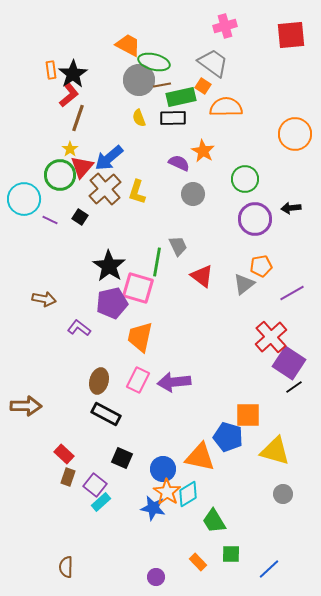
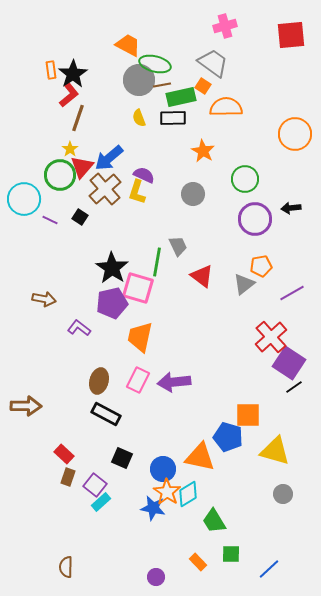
green ellipse at (154, 62): moved 1 px right, 2 px down
purple semicircle at (179, 163): moved 35 px left, 12 px down
black star at (109, 266): moved 3 px right, 2 px down
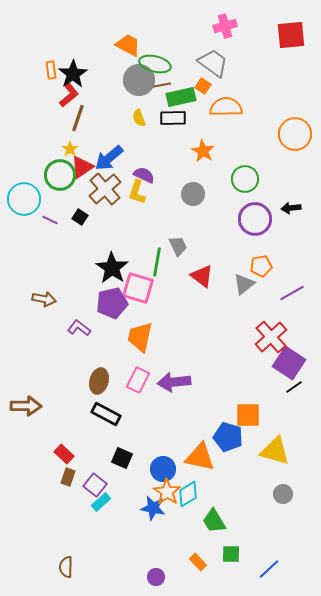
red triangle at (82, 167): rotated 15 degrees clockwise
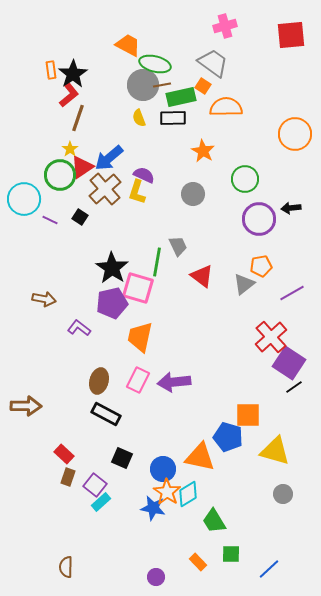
gray circle at (139, 80): moved 4 px right, 5 px down
purple circle at (255, 219): moved 4 px right
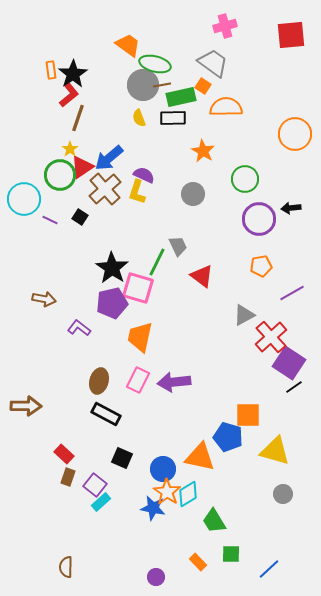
orange trapezoid at (128, 45): rotated 8 degrees clockwise
green line at (157, 262): rotated 16 degrees clockwise
gray triangle at (244, 284): moved 31 px down; rotated 10 degrees clockwise
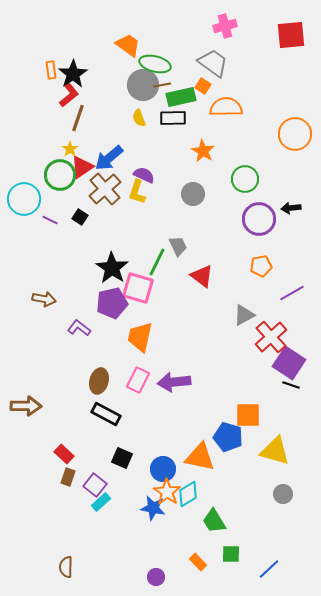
black line at (294, 387): moved 3 px left, 2 px up; rotated 54 degrees clockwise
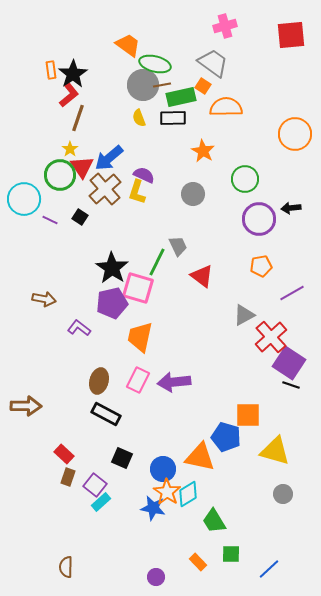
red triangle at (82, 167): rotated 30 degrees counterclockwise
blue pentagon at (228, 437): moved 2 px left
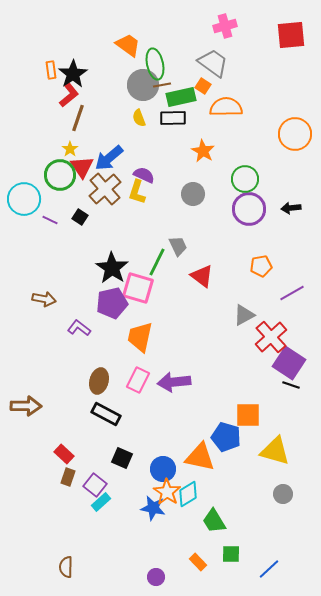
green ellipse at (155, 64): rotated 64 degrees clockwise
purple circle at (259, 219): moved 10 px left, 10 px up
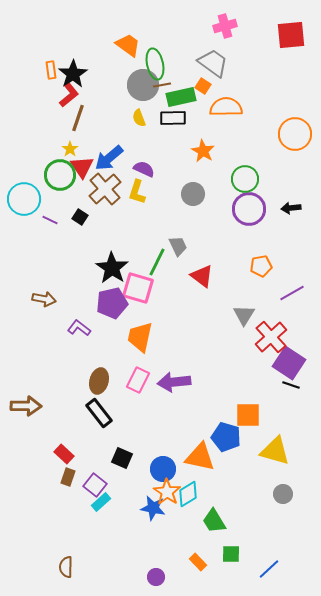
purple semicircle at (144, 175): moved 6 px up
gray triangle at (244, 315): rotated 30 degrees counterclockwise
black rectangle at (106, 414): moved 7 px left, 1 px up; rotated 24 degrees clockwise
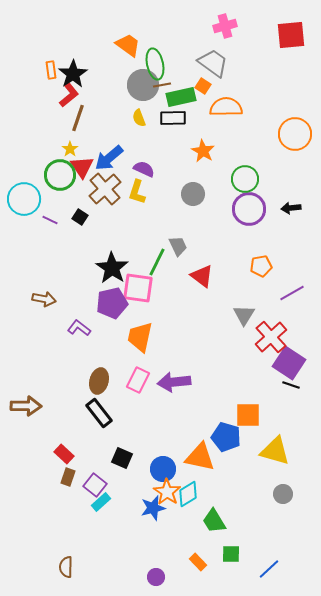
pink square at (138, 288): rotated 8 degrees counterclockwise
blue star at (153, 508): rotated 25 degrees counterclockwise
